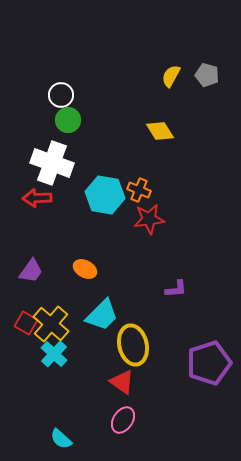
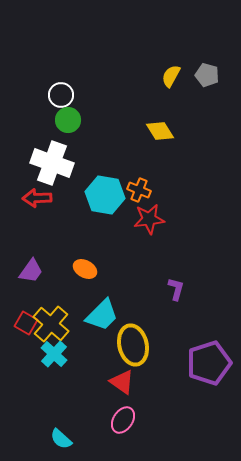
purple L-shape: rotated 70 degrees counterclockwise
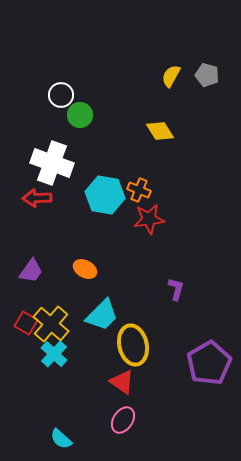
green circle: moved 12 px right, 5 px up
purple pentagon: rotated 12 degrees counterclockwise
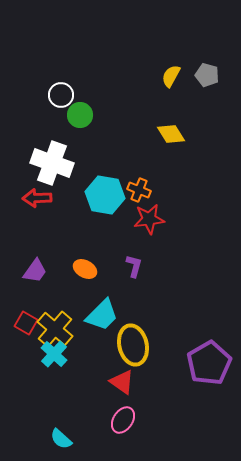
yellow diamond: moved 11 px right, 3 px down
purple trapezoid: moved 4 px right
purple L-shape: moved 42 px left, 23 px up
yellow cross: moved 4 px right, 5 px down
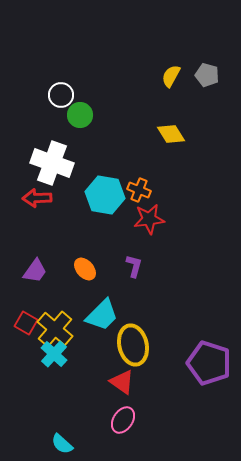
orange ellipse: rotated 20 degrees clockwise
purple pentagon: rotated 24 degrees counterclockwise
cyan semicircle: moved 1 px right, 5 px down
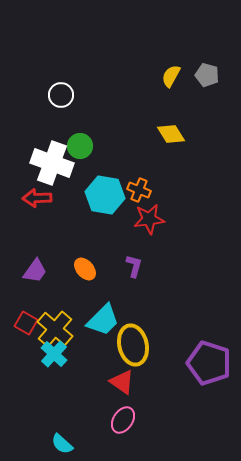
green circle: moved 31 px down
cyan trapezoid: moved 1 px right, 5 px down
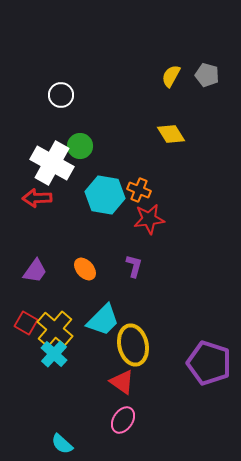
white cross: rotated 9 degrees clockwise
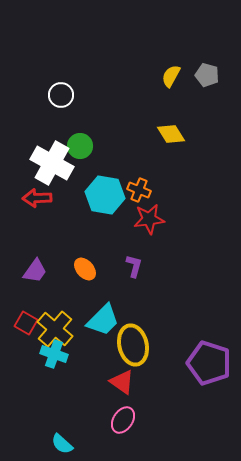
cyan cross: rotated 24 degrees counterclockwise
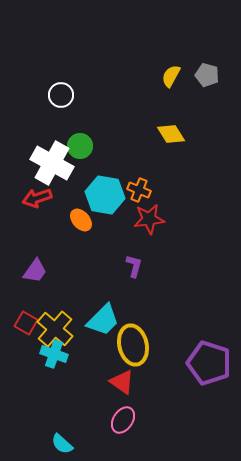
red arrow: rotated 16 degrees counterclockwise
orange ellipse: moved 4 px left, 49 px up
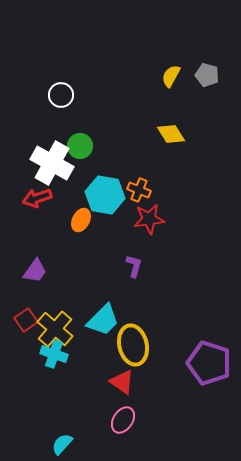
orange ellipse: rotated 70 degrees clockwise
red square: moved 3 px up; rotated 25 degrees clockwise
cyan semicircle: rotated 90 degrees clockwise
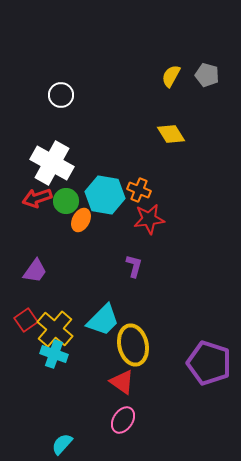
green circle: moved 14 px left, 55 px down
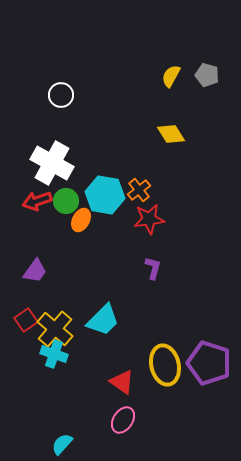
orange cross: rotated 30 degrees clockwise
red arrow: moved 3 px down
purple L-shape: moved 19 px right, 2 px down
yellow ellipse: moved 32 px right, 20 px down
